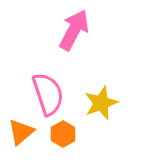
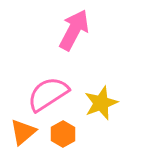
pink semicircle: rotated 105 degrees counterclockwise
orange triangle: moved 2 px right
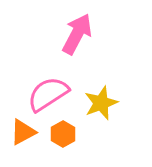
pink arrow: moved 3 px right, 4 px down
orange triangle: rotated 12 degrees clockwise
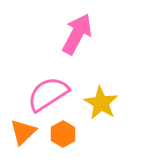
yellow star: rotated 20 degrees counterclockwise
orange triangle: rotated 16 degrees counterclockwise
